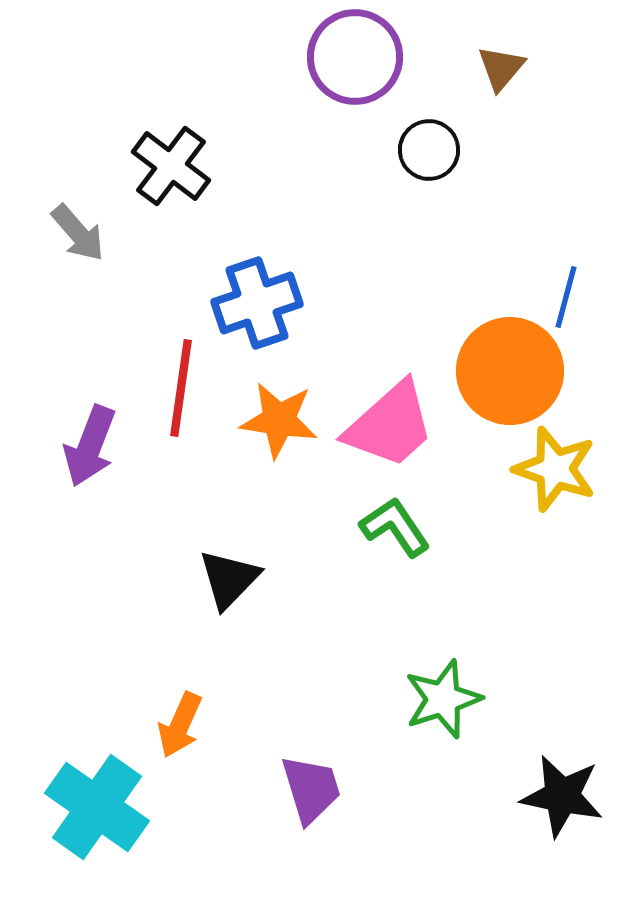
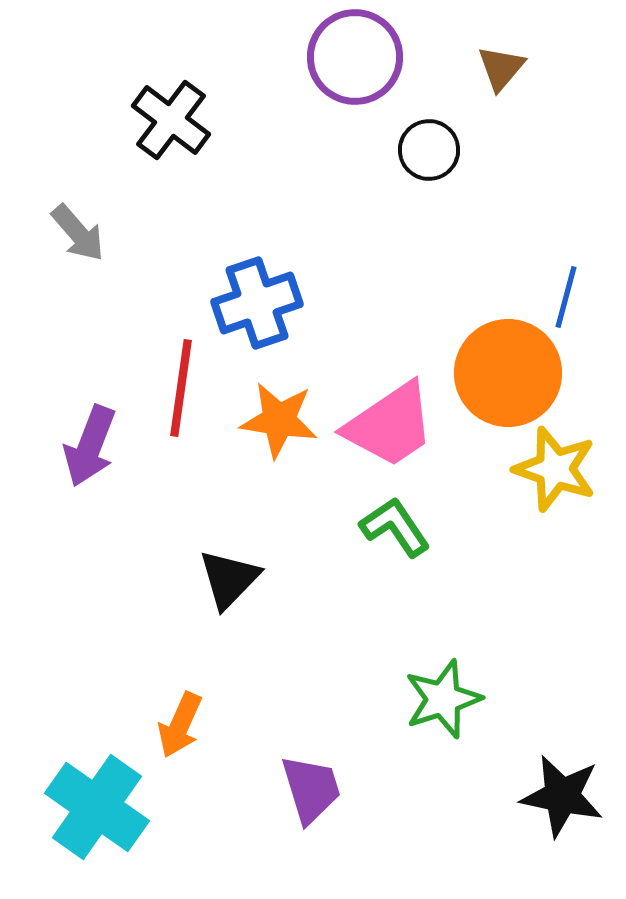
black cross: moved 46 px up
orange circle: moved 2 px left, 2 px down
pink trapezoid: rotated 8 degrees clockwise
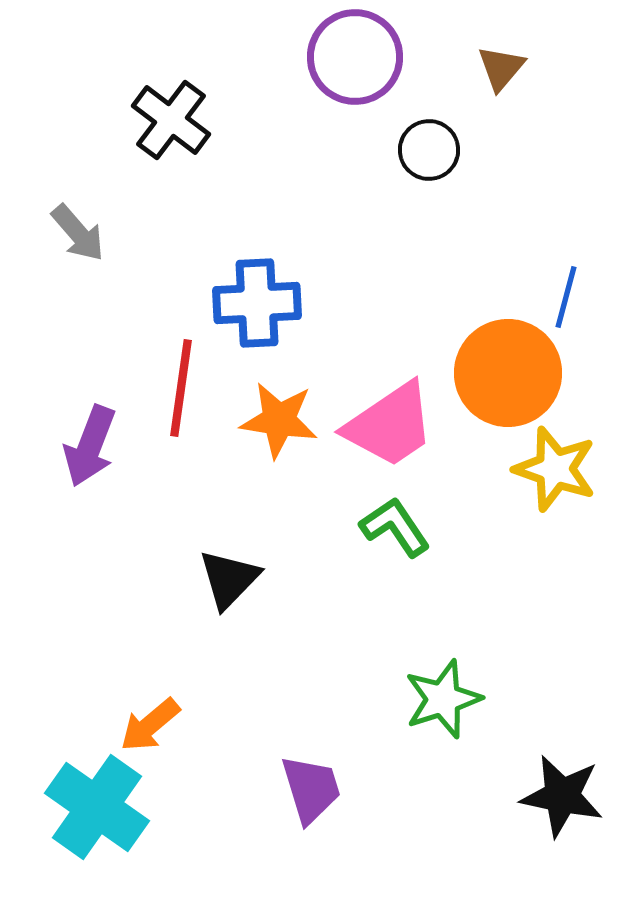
blue cross: rotated 16 degrees clockwise
orange arrow: moved 30 px left; rotated 26 degrees clockwise
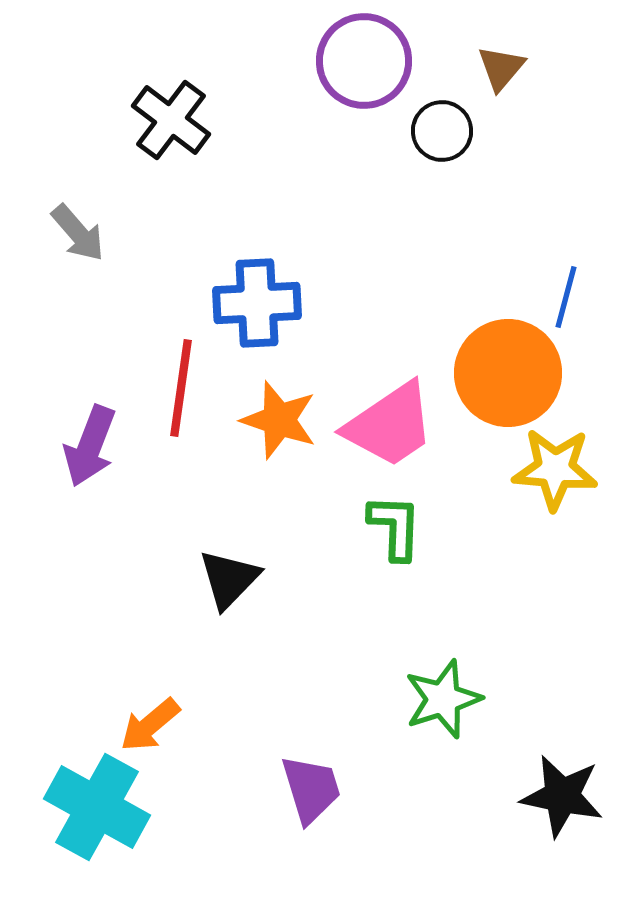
purple circle: moved 9 px right, 4 px down
black circle: moved 13 px right, 19 px up
orange star: rotated 10 degrees clockwise
yellow star: rotated 14 degrees counterclockwise
green L-shape: rotated 36 degrees clockwise
cyan cross: rotated 6 degrees counterclockwise
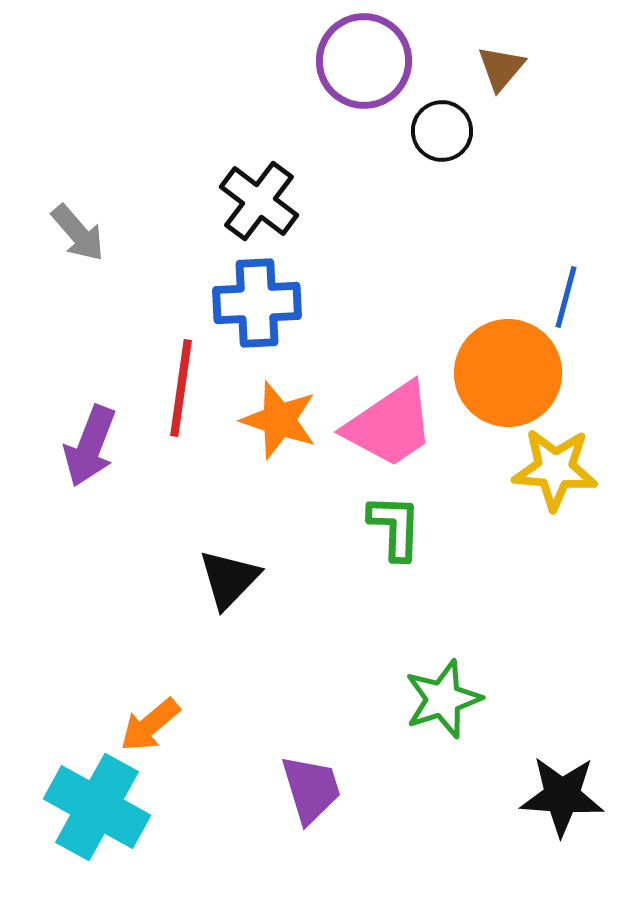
black cross: moved 88 px right, 81 px down
black star: rotated 8 degrees counterclockwise
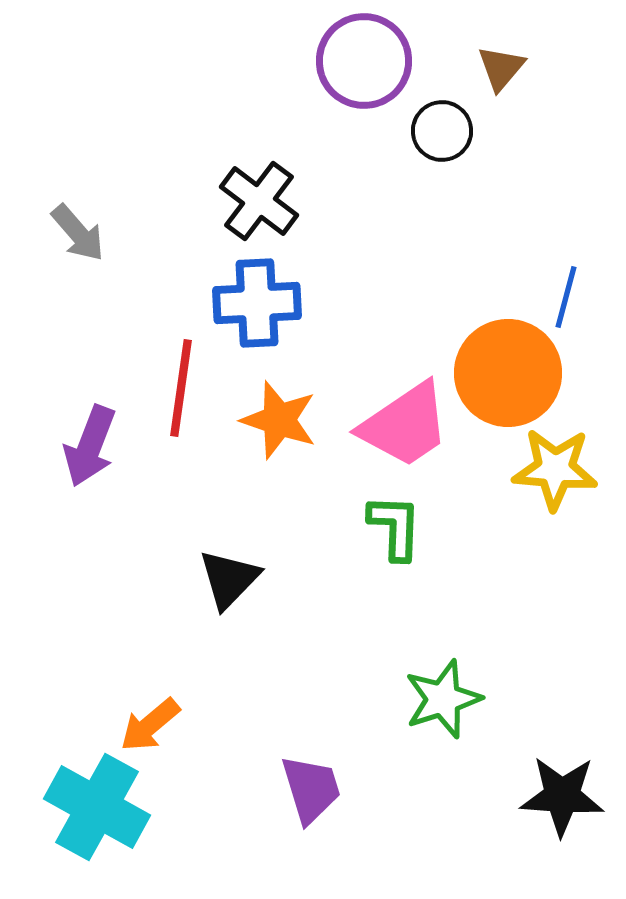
pink trapezoid: moved 15 px right
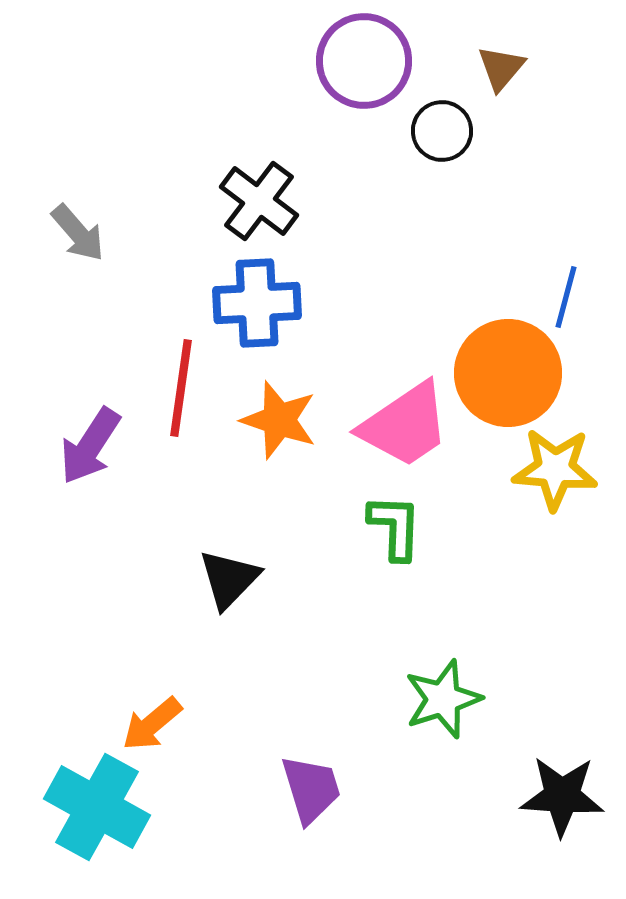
purple arrow: rotated 12 degrees clockwise
orange arrow: moved 2 px right, 1 px up
